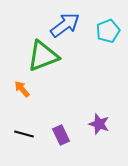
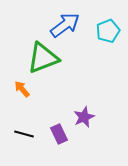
green triangle: moved 2 px down
purple star: moved 15 px left, 7 px up; rotated 30 degrees clockwise
purple rectangle: moved 2 px left, 1 px up
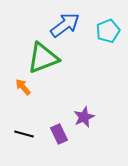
orange arrow: moved 1 px right, 2 px up
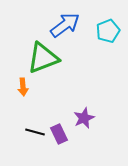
orange arrow: rotated 144 degrees counterclockwise
purple star: moved 1 px down
black line: moved 11 px right, 2 px up
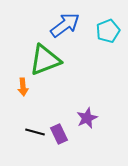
green triangle: moved 2 px right, 2 px down
purple star: moved 3 px right
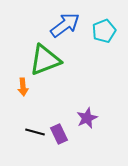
cyan pentagon: moved 4 px left
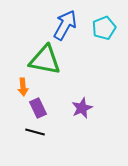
blue arrow: rotated 24 degrees counterclockwise
cyan pentagon: moved 3 px up
green triangle: rotated 32 degrees clockwise
purple star: moved 5 px left, 10 px up
purple rectangle: moved 21 px left, 26 px up
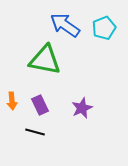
blue arrow: rotated 84 degrees counterclockwise
orange arrow: moved 11 px left, 14 px down
purple rectangle: moved 2 px right, 3 px up
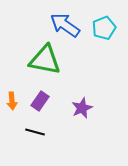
purple rectangle: moved 4 px up; rotated 60 degrees clockwise
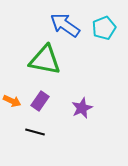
orange arrow: rotated 60 degrees counterclockwise
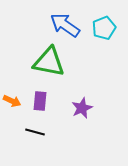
green triangle: moved 4 px right, 2 px down
purple rectangle: rotated 30 degrees counterclockwise
